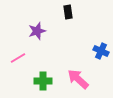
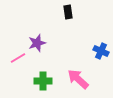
purple star: moved 12 px down
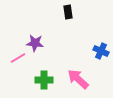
purple star: moved 2 px left; rotated 24 degrees clockwise
green cross: moved 1 px right, 1 px up
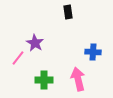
purple star: rotated 24 degrees clockwise
blue cross: moved 8 px left, 1 px down; rotated 21 degrees counterclockwise
pink line: rotated 21 degrees counterclockwise
pink arrow: rotated 35 degrees clockwise
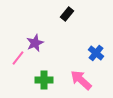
black rectangle: moved 1 px left, 2 px down; rotated 48 degrees clockwise
purple star: rotated 18 degrees clockwise
blue cross: moved 3 px right, 1 px down; rotated 35 degrees clockwise
pink arrow: moved 3 px right, 1 px down; rotated 35 degrees counterclockwise
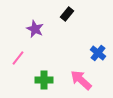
purple star: moved 14 px up; rotated 24 degrees counterclockwise
blue cross: moved 2 px right
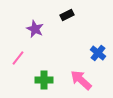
black rectangle: moved 1 px down; rotated 24 degrees clockwise
